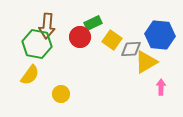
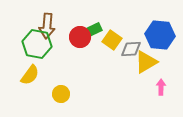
green rectangle: moved 7 px down
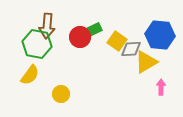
yellow square: moved 5 px right, 1 px down
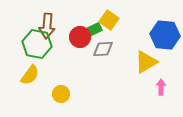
blue hexagon: moved 5 px right
yellow square: moved 8 px left, 21 px up
gray diamond: moved 28 px left
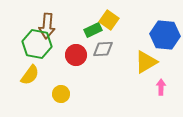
red circle: moved 4 px left, 18 px down
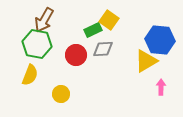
brown arrow: moved 3 px left, 6 px up; rotated 25 degrees clockwise
blue hexagon: moved 5 px left, 5 px down
yellow triangle: moved 1 px up
yellow semicircle: rotated 15 degrees counterclockwise
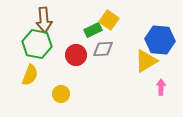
brown arrow: rotated 35 degrees counterclockwise
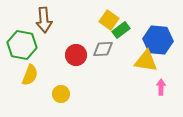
green rectangle: moved 28 px right; rotated 12 degrees counterclockwise
blue hexagon: moved 2 px left
green hexagon: moved 15 px left, 1 px down
yellow triangle: rotated 40 degrees clockwise
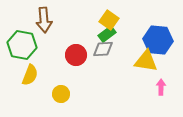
green rectangle: moved 14 px left, 4 px down
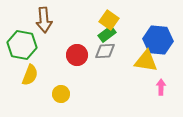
gray diamond: moved 2 px right, 2 px down
red circle: moved 1 px right
